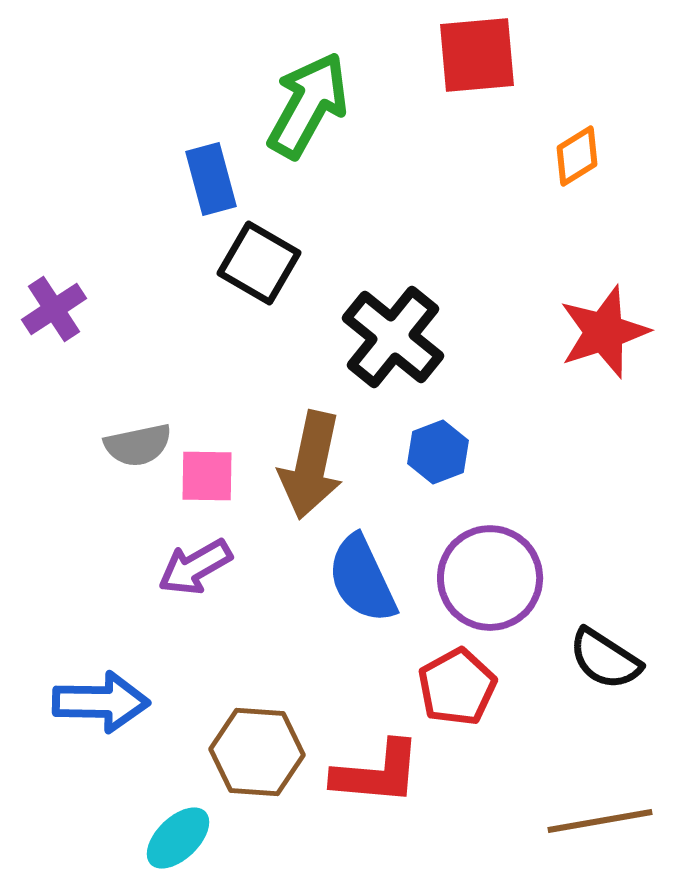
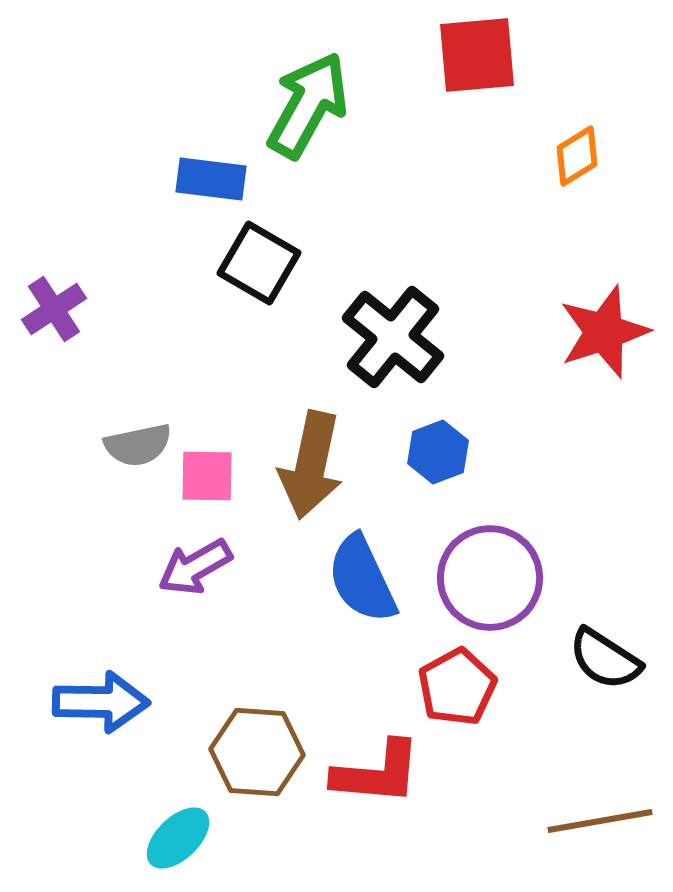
blue rectangle: rotated 68 degrees counterclockwise
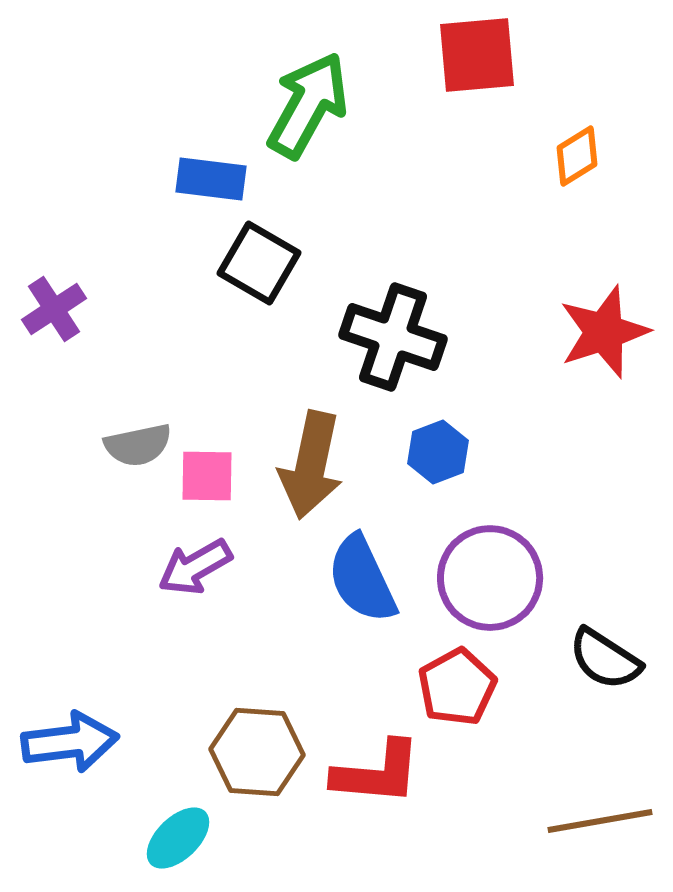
black cross: rotated 20 degrees counterclockwise
blue arrow: moved 31 px left, 40 px down; rotated 8 degrees counterclockwise
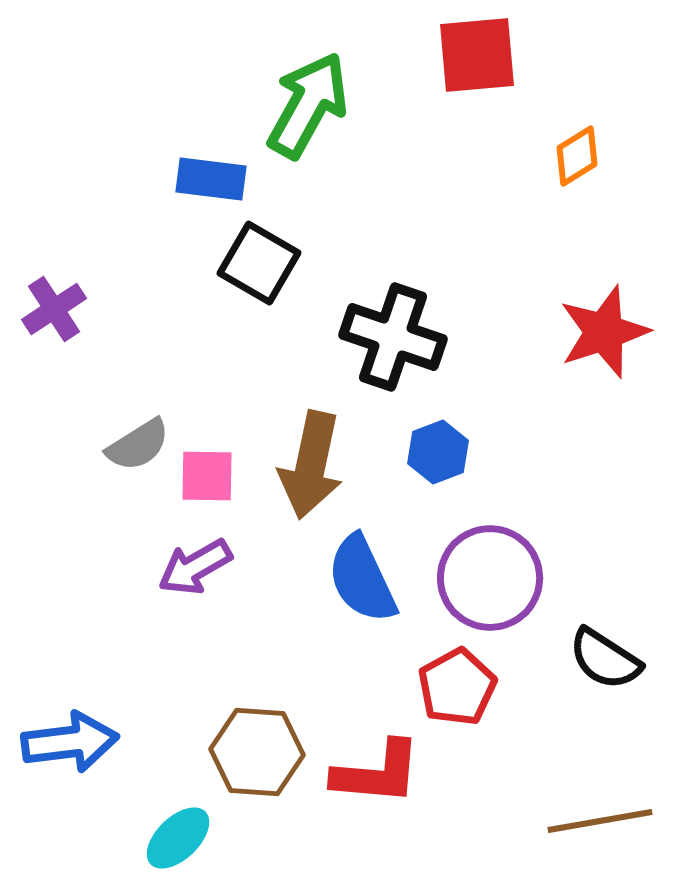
gray semicircle: rotated 20 degrees counterclockwise
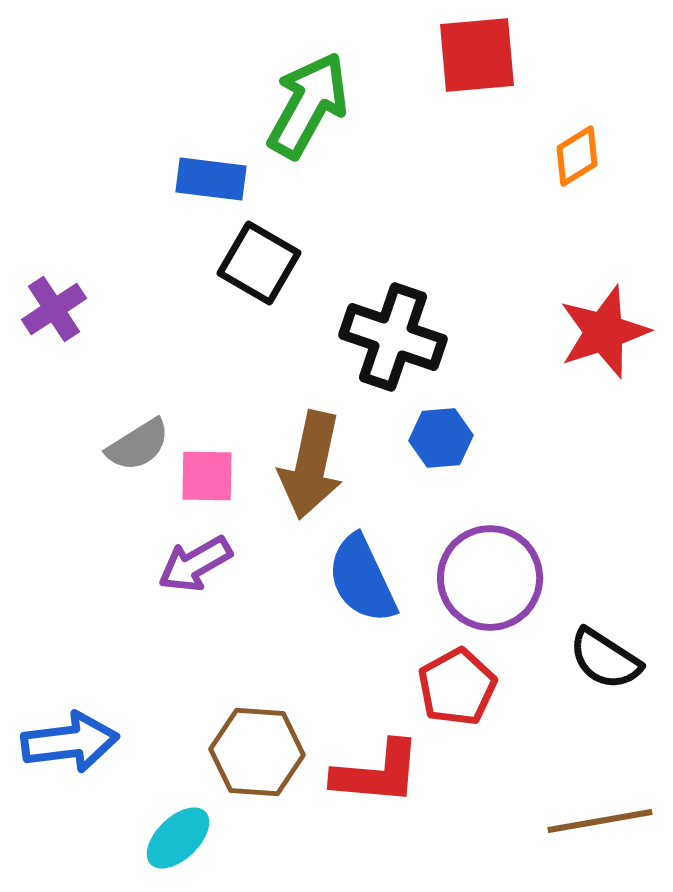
blue hexagon: moved 3 px right, 14 px up; rotated 16 degrees clockwise
purple arrow: moved 3 px up
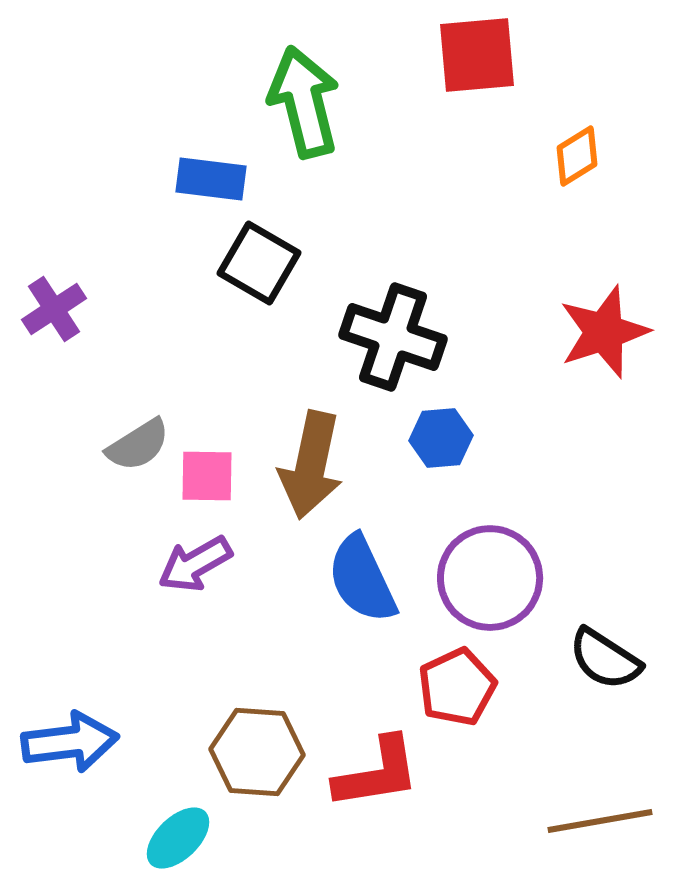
green arrow: moved 4 px left, 3 px up; rotated 43 degrees counterclockwise
red pentagon: rotated 4 degrees clockwise
red L-shape: rotated 14 degrees counterclockwise
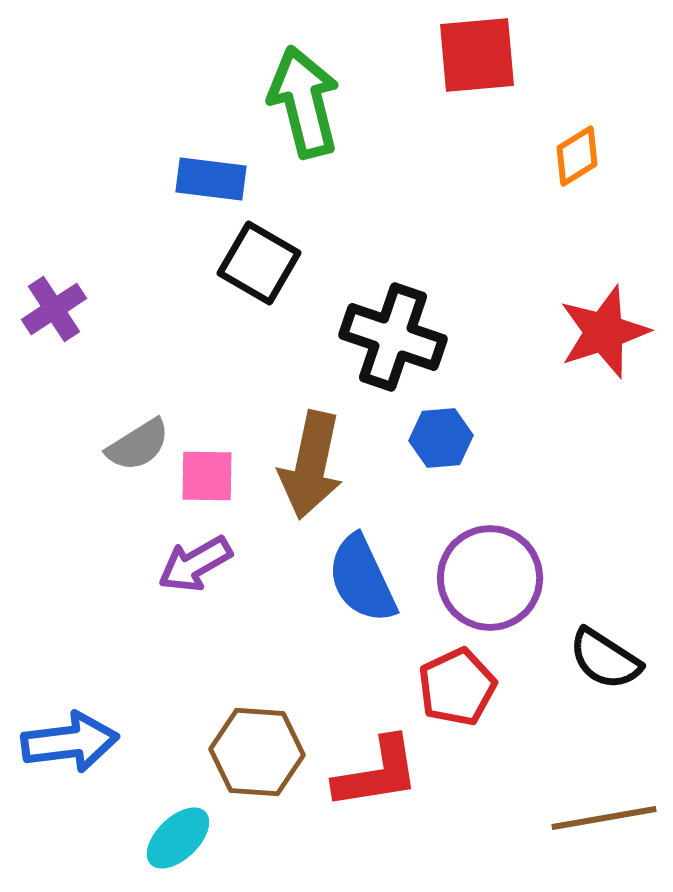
brown line: moved 4 px right, 3 px up
